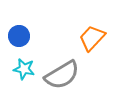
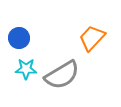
blue circle: moved 2 px down
cyan star: moved 2 px right; rotated 10 degrees counterclockwise
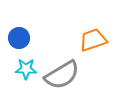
orange trapezoid: moved 1 px right, 2 px down; rotated 28 degrees clockwise
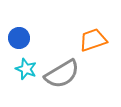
cyan star: rotated 20 degrees clockwise
gray semicircle: moved 1 px up
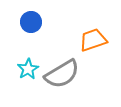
blue circle: moved 12 px right, 16 px up
cyan star: moved 2 px right; rotated 20 degrees clockwise
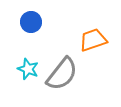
cyan star: rotated 20 degrees counterclockwise
gray semicircle: rotated 21 degrees counterclockwise
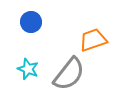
gray semicircle: moved 7 px right
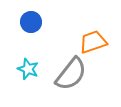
orange trapezoid: moved 2 px down
gray semicircle: moved 2 px right
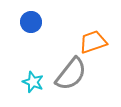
cyan star: moved 5 px right, 13 px down
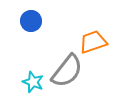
blue circle: moved 1 px up
gray semicircle: moved 4 px left, 3 px up
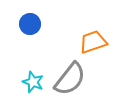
blue circle: moved 1 px left, 3 px down
gray semicircle: moved 3 px right, 8 px down
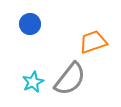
cyan star: rotated 25 degrees clockwise
